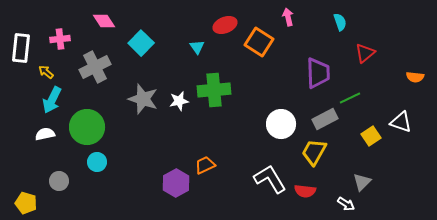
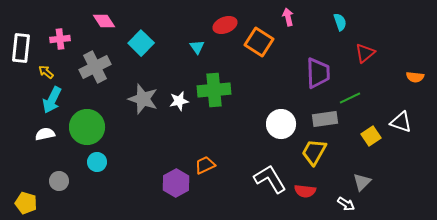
gray rectangle: rotated 20 degrees clockwise
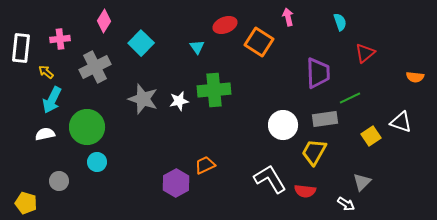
pink diamond: rotated 65 degrees clockwise
white circle: moved 2 px right, 1 px down
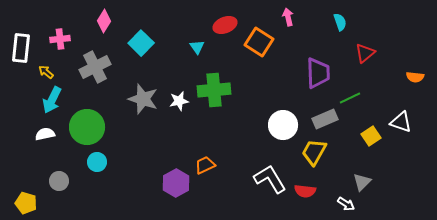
gray rectangle: rotated 15 degrees counterclockwise
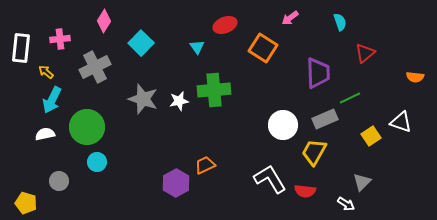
pink arrow: moved 2 px right, 1 px down; rotated 114 degrees counterclockwise
orange square: moved 4 px right, 6 px down
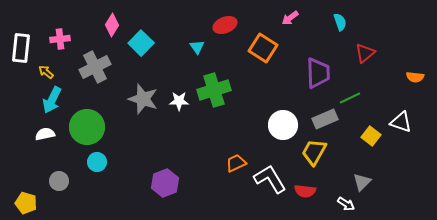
pink diamond: moved 8 px right, 4 px down
green cross: rotated 12 degrees counterclockwise
white star: rotated 12 degrees clockwise
yellow square: rotated 18 degrees counterclockwise
orange trapezoid: moved 31 px right, 2 px up
purple hexagon: moved 11 px left; rotated 8 degrees clockwise
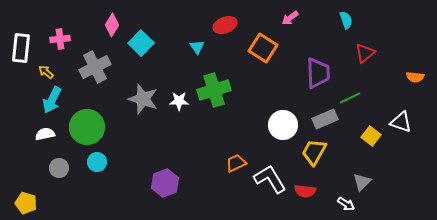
cyan semicircle: moved 6 px right, 2 px up
gray circle: moved 13 px up
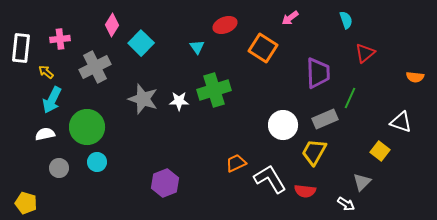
green line: rotated 40 degrees counterclockwise
yellow square: moved 9 px right, 15 px down
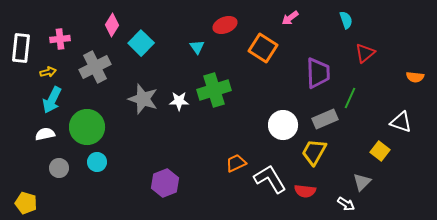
yellow arrow: moved 2 px right; rotated 126 degrees clockwise
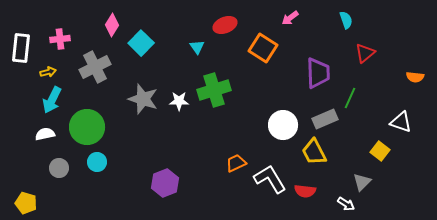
yellow trapezoid: rotated 56 degrees counterclockwise
